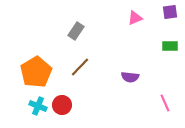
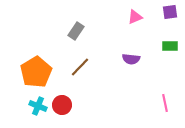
pink triangle: moved 1 px up
purple semicircle: moved 1 px right, 18 px up
pink line: rotated 12 degrees clockwise
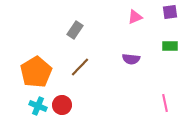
gray rectangle: moved 1 px left, 1 px up
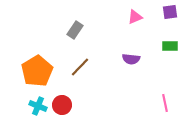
orange pentagon: moved 1 px right, 1 px up
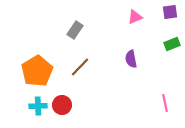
green rectangle: moved 2 px right, 2 px up; rotated 21 degrees counterclockwise
purple semicircle: rotated 72 degrees clockwise
cyan cross: rotated 24 degrees counterclockwise
